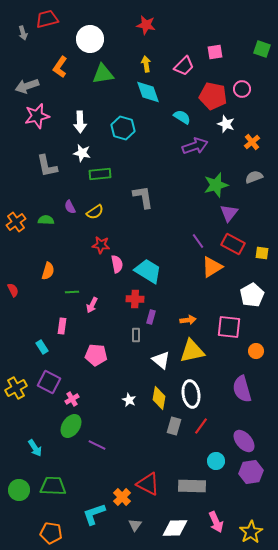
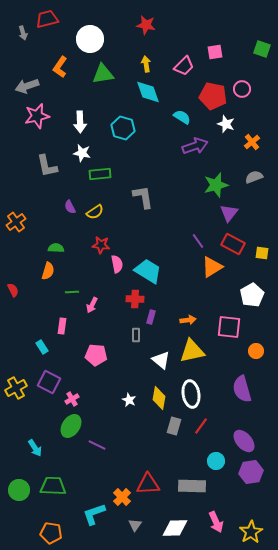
green semicircle at (46, 220): moved 10 px right, 28 px down
red triangle at (148, 484): rotated 30 degrees counterclockwise
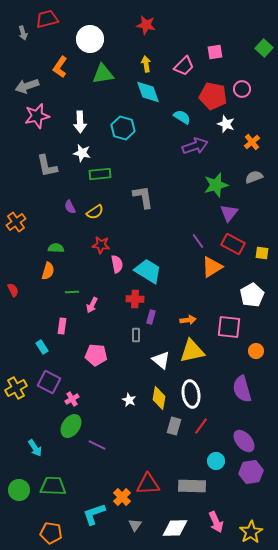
green square at (262, 49): moved 2 px right, 1 px up; rotated 24 degrees clockwise
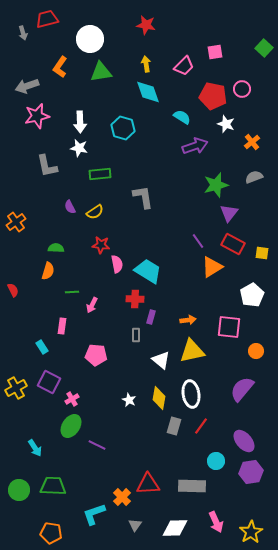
green triangle at (103, 74): moved 2 px left, 2 px up
white star at (82, 153): moved 3 px left, 5 px up
purple semicircle at (242, 389): rotated 56 degrees clockwise
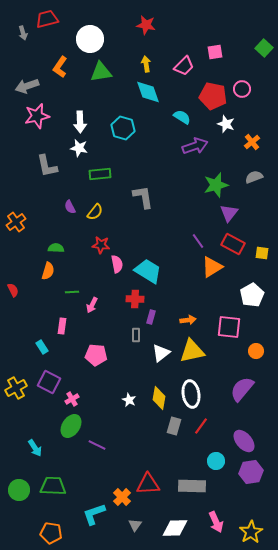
yellow semicircle at (95, 212): rotated 18 degrees counterclockwise
white triangle at (161, 360): moved 7 px up; rotated 42 degrees clockwise
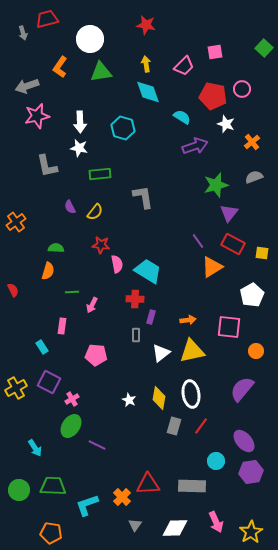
cyan L-shape at (94, 514): moved 7 px left, 9 px up
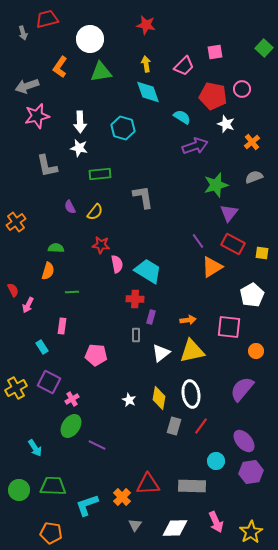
pink arrow at (92, 305): moved 64 px left
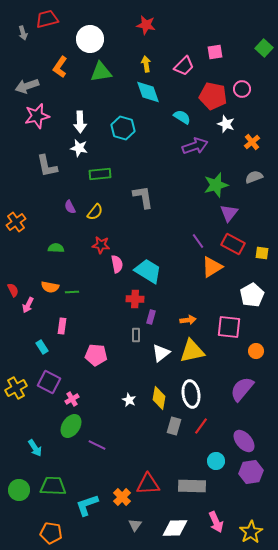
orange semicircle at (48, 271): moved 2 px right, 16 px down; rotated 84 degrees clockwise
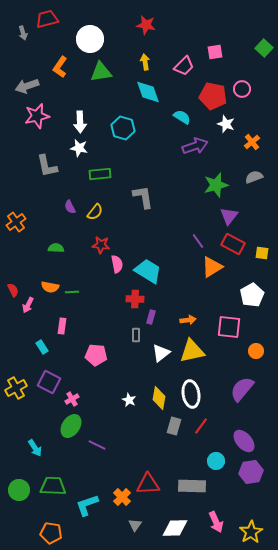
yellow arrow at (146, 64): moved 1 px left, 2 px up
purple triangle at (229, 213): moved 3 px down
